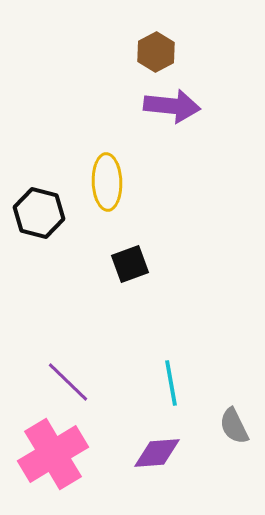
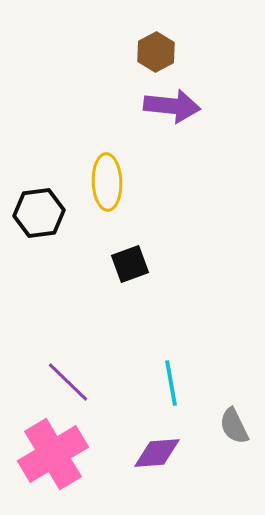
black hexagon: rotated 21 degrees counterclockwise
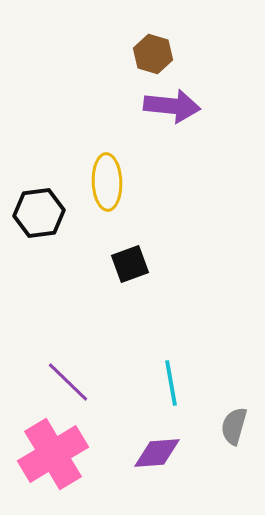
brown hexagon: moved 3 px left, 2 px down; rotated 15 degrees counterclockwise
gray semicircle: rotated 42 degrees clockwise
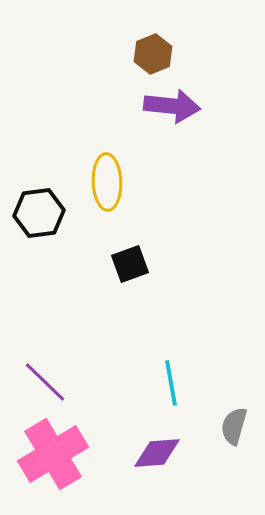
brown hexagon: rotated 21 degrees clockwise
purple line: moved 23 px left
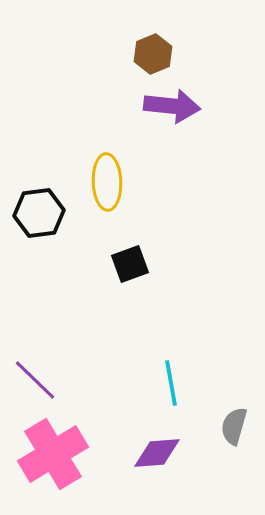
purple line: moved 10 px left, 2 px up
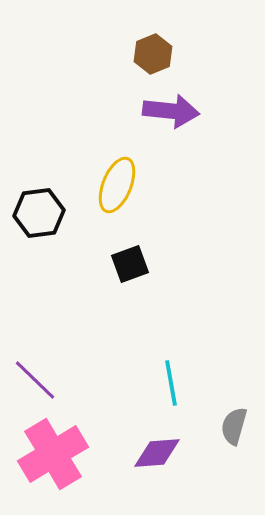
purple arrow: moved 1 px left, 5 px down
yellow ellipse: moved 10 px right, 3 px down; rotated 24 degrees clockwise
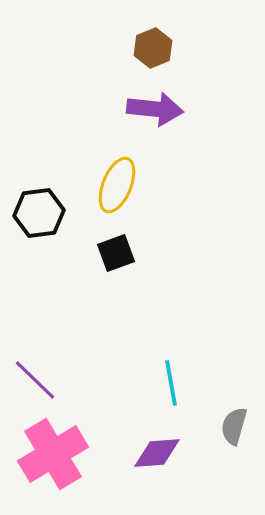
brown hexagon: moved 6 px up
purple arrow: moved 16 px left, 2 px up
black square: moved 14 px left, 11 px up
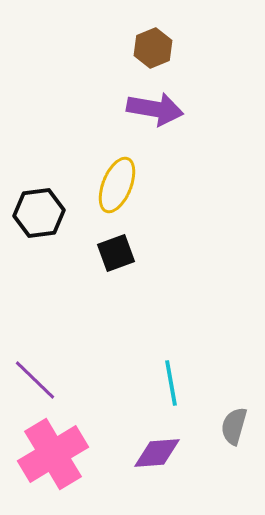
purple arrow: rotated 4 degrees clockwise
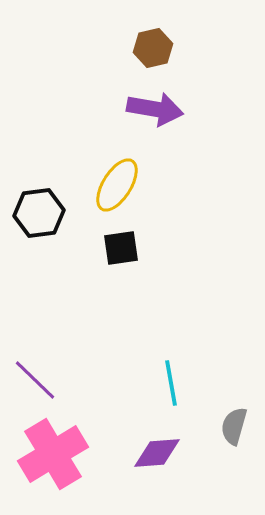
brown hexagon: rotated 9 degrees clockwise
yellow ellipse: rotated 10 degrees clockwise
black square: moved 5 px right, 5 px up; rotated 12 degrees clockwise
